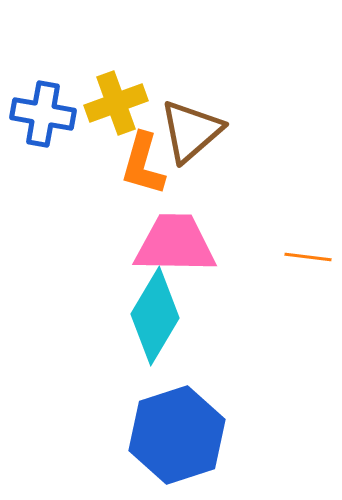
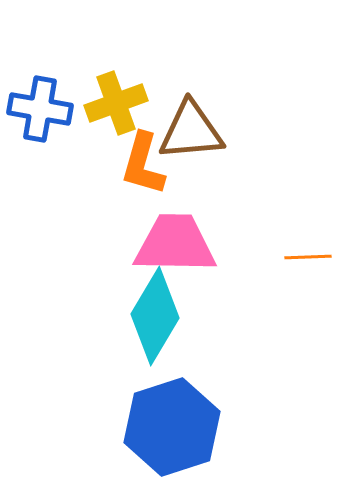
blue cross: moved 3 px left, 5 px up
brown triangle: rotated 36 degrees clockwise
orange line: rotated 9 degrees counterclockwise
blue hexagon: moved 5 px left, 8 px up
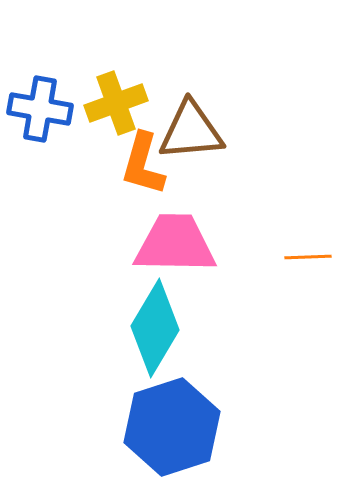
cyan diamond: moved 12 px down
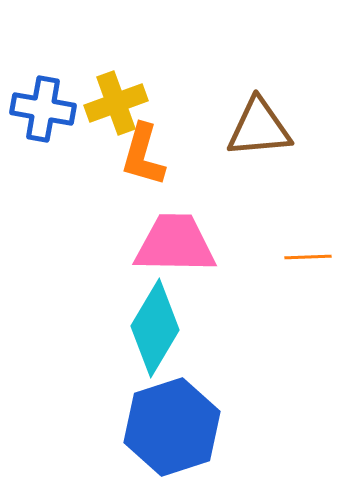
blue cross: moved 3 px right
brown triangle: moved 68 px right, 3 px up
orange L-shape: moved 9 px up
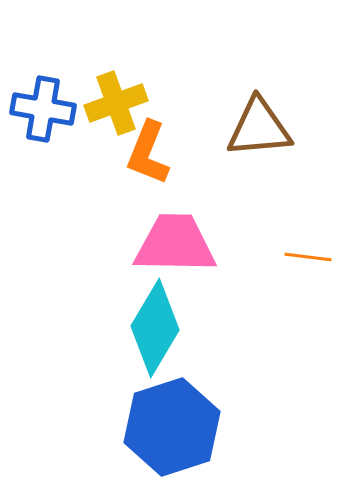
orange L-shape: moved 5 px right, 2 px up; rotated 6 degrees clockwise
orange line: rotated 9 degrees clockwise
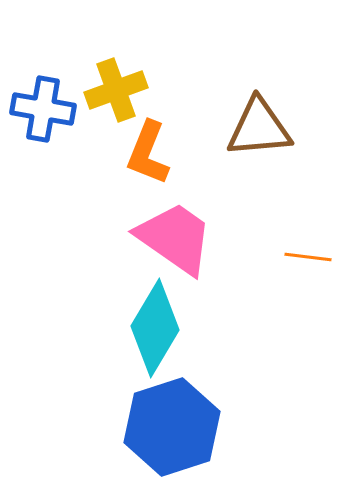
yellow cross: moved 13 px up
pink trapezoid: moved 6 px up; rotated 34 degrees clockwise
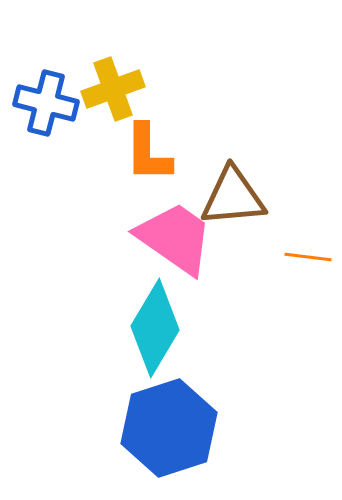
yellow cross: moved 3 px left, 1 px up
blue cross: moved 3 px right, 6 px up; rotated 4 degrees clockwise
brown triangle: moved 26 px left, 69 px down
orange L-shape: rotated 22 degrees counterclockwise
blue hexagon: moved 3 px left, 1 px down
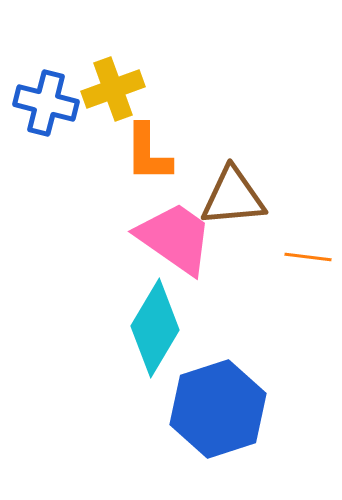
blue hexagon: moved 49 px right, 19 px up
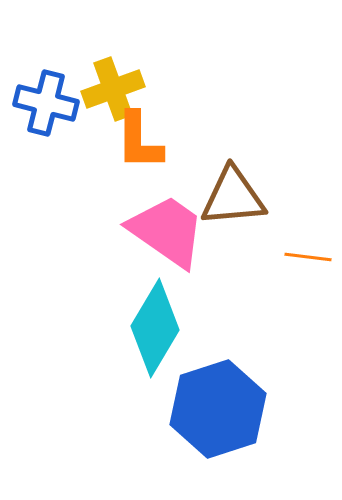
orange L-shape: moved 9 px left, 12 px up
pink trapezoid: moved 8 px left, 7 px up
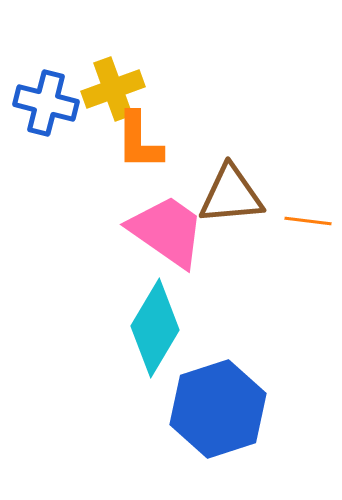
brown triangle: moved 2 px left, 2 px up
orange line: moved 36 px up
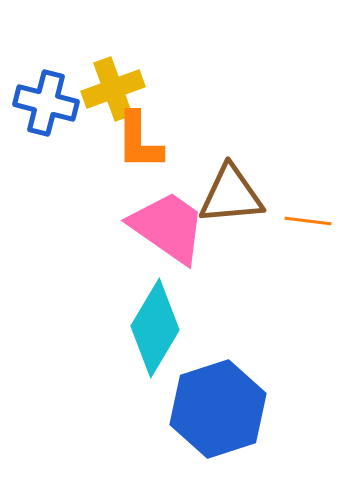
pink trapezoid: moved 1 px right, 4 px up
